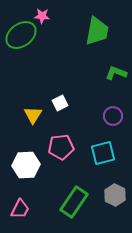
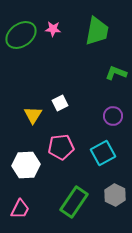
pink star: moved 11 px right, 13 px down
cyan square: rotated 15 degrees counterclockwise
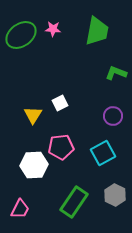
white hexagon: moved 8 px right
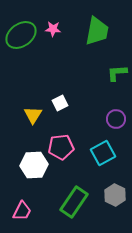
green L-shape: moved 1 px right; rotated 25 degrees counterclockwise
purple circle: moved 3 px right, 3 px down
pink trapezoid: moved 2 px right, 2 px down
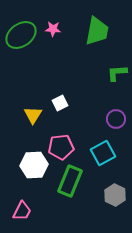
green rectangle: moved 4 px left, 21 px up; rotated 12 degrees counterclockwise
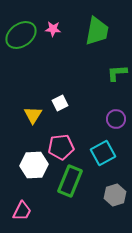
gray hexagon: rotated 15 degrees clockwise
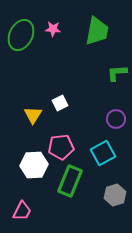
green ellipse: rotated 28 degrees counterclockwise
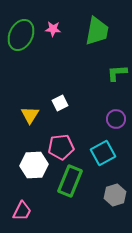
yellow triangle: moved 3 px left
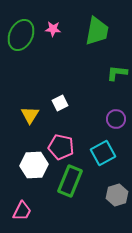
green L-shape: rotated 10 degrees clockwise
pink pentagon: rotated 20 degrees clockwise
gray hexagon: moved 2 px right
